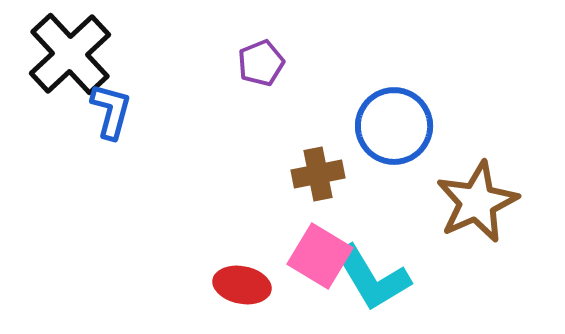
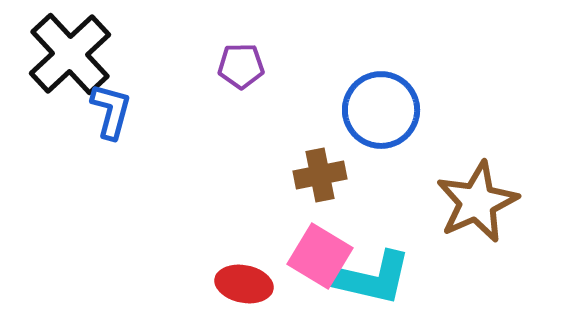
purple pentagon: moved 20 px left, 3 px down; rotated 21 degrees clockwise
blue circle: moved 13 px left, 16 px up
brown cross: moved 2 px right, 1 px down
cyan L-shape: rotated 46 degrees counterclockwise
red ellipse: moved 2 px right, 1 px up
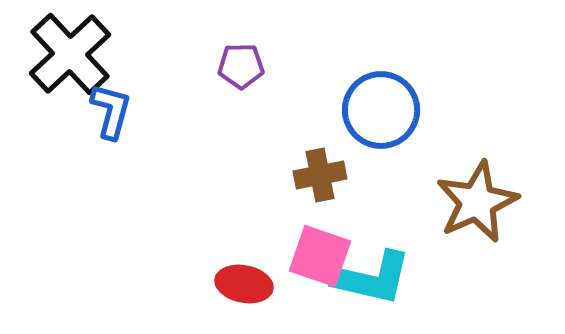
pink square: rotated 12 degrees counterclockwise
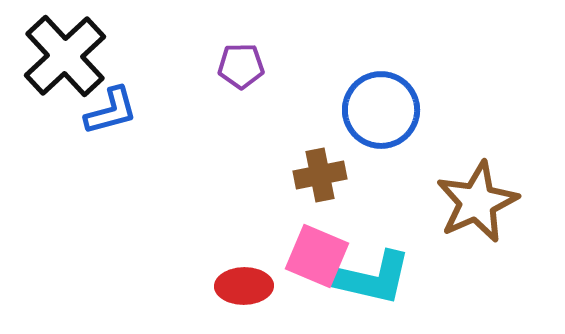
black cross: moved 5 px left, 2 px down
blue L-shape: rotated 60 degrees clockwise
pink square: moved 3 px left; rotated 4 degrees clockwise
red ellipse: moved 2 px down; rotated 12 degrees counterclockwise
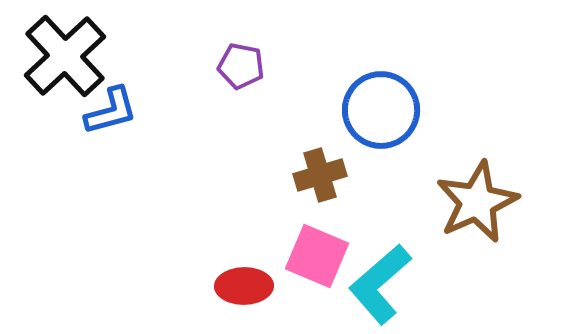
purple pentagon: rotated 12 degrees clockwise
brown cross: rotated 6 degrees counterclockwise
cyan L-shape: moved 8 px right, 6 px down; rotated 126 degrees clockwise
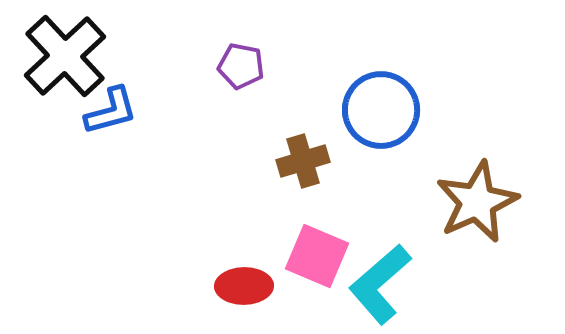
brown cross: moved 17 px left, 14 px up
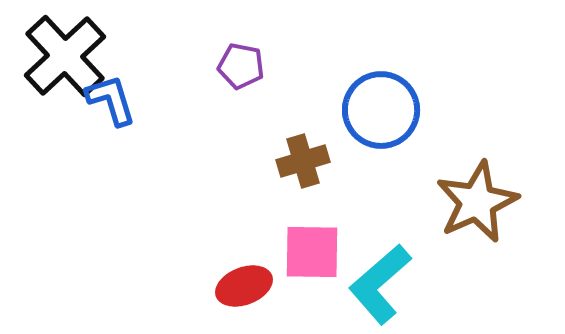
blue L-shape: moved 11 px up; rotated 92 degrees counterclockwise
pink square: moved 5 px left, 4 px up; rotated 22 degrees counterclockwise
red ellipse: rotated 20 degrees counterclockwise
